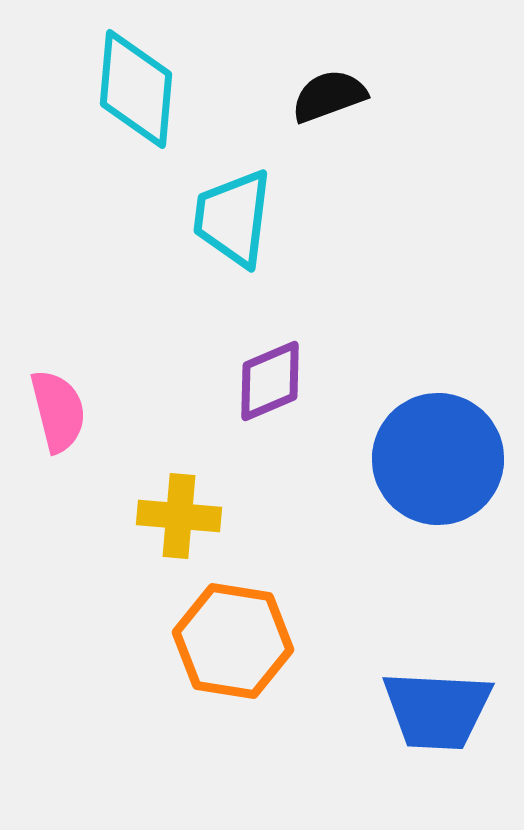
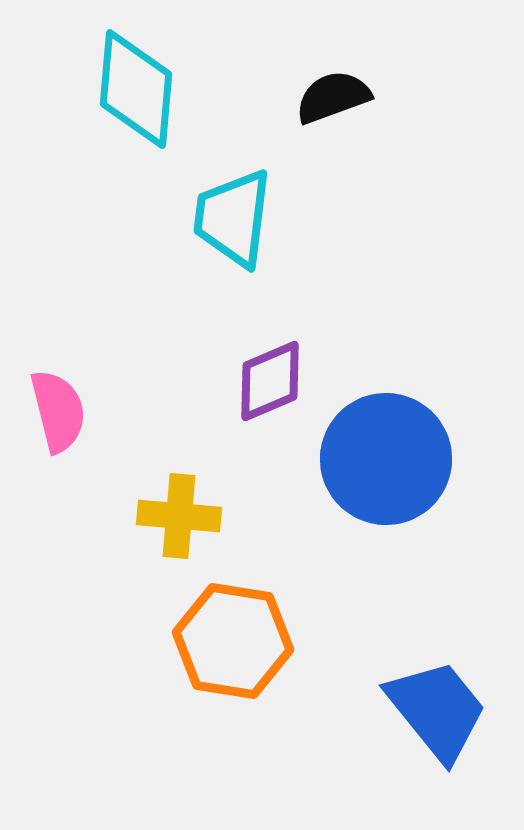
black semicircle: moved 4 px right, 1 px down
blue circle: moved 52 px left
blue trapezoid: rotated 132 degrees counterclockwise
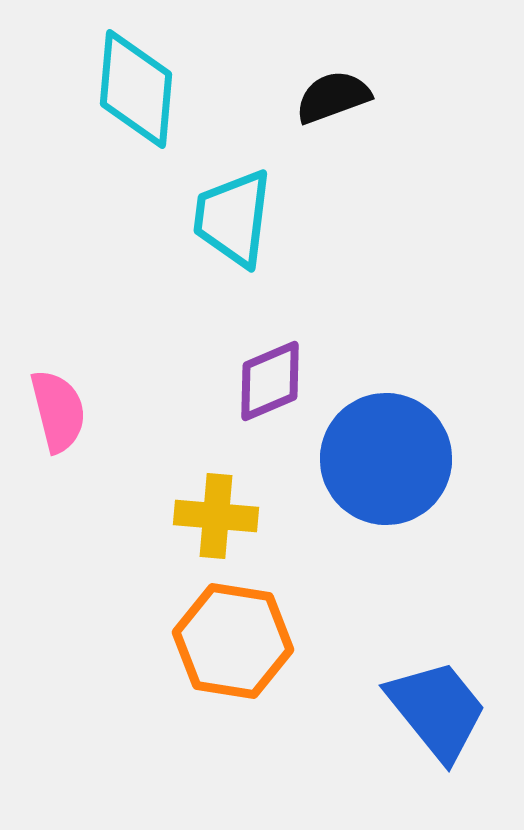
yellow cross: moved 37 px right
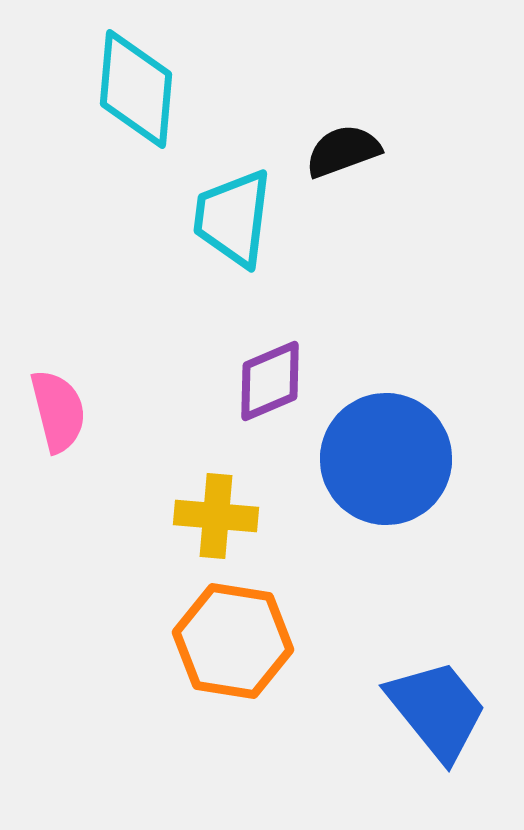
black semicircle: moved 10 px right, 54 px down
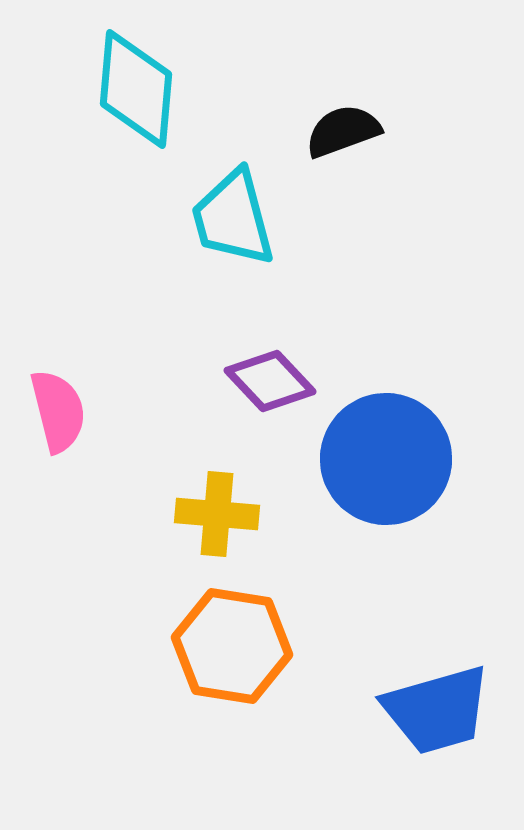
black semicircle: moved 20 px up
cyan trapezoid: rotated 22 degrees counterclockwise
purple diamond: rotated 70 degrees clockwise
yellow cross: moved 1 px right, 2 px up
orange hexagon: moved 1 px left, 5 px down
blue trapezoid: rotated 113 degrees clockwise
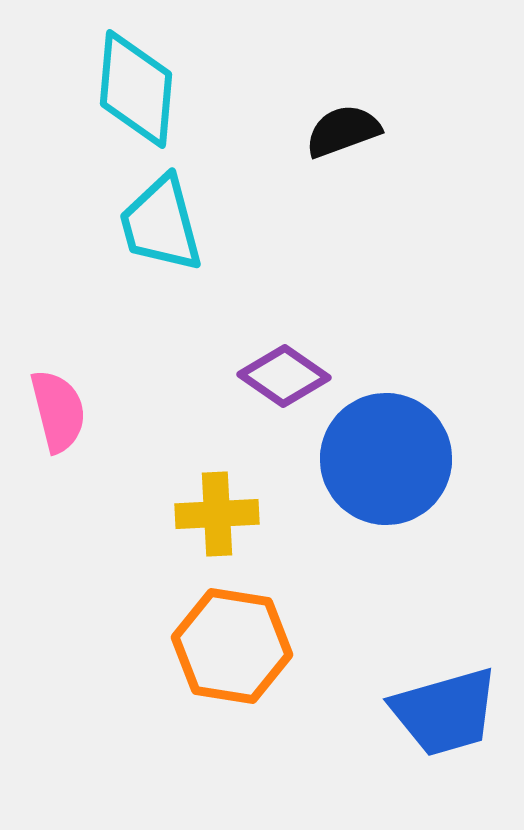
cyan trapezoid: moved 72 px left, 6 px down
purple diamond: moved 14 px right, 5 px up; rotated 12 degrees counterclockwise
yellow cross: rotated 8 degrees counterclockwise
blue trapezoid: moved 8 px right, 2 px down
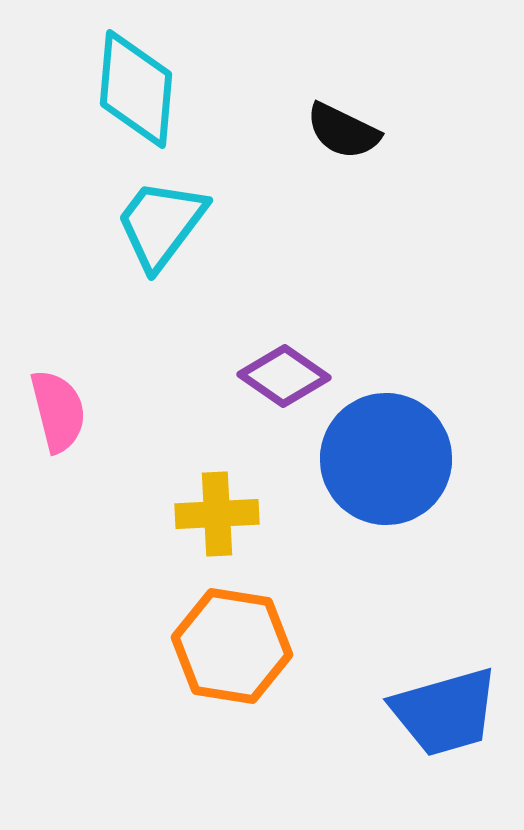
black semicircle: rotated 134 degrees counterclockwise
cyan trapezoid: rotated 52 degrees clockwise
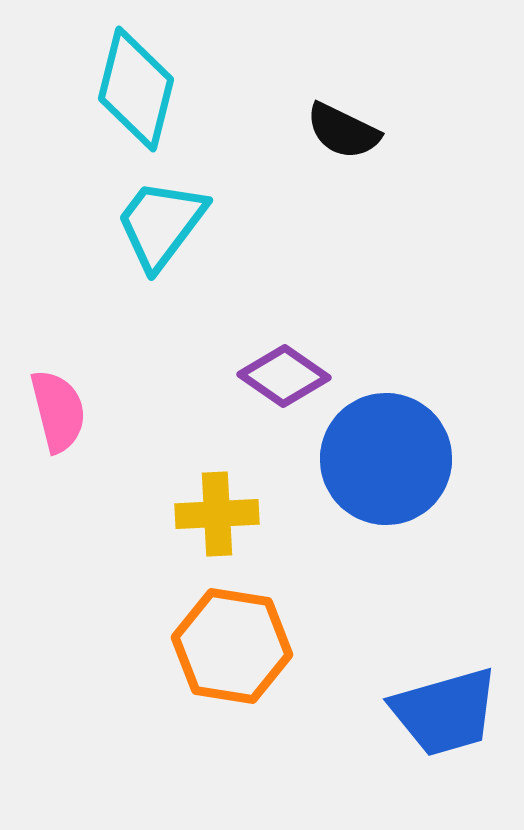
cyan diamond: rotated 9 degrees clockwise
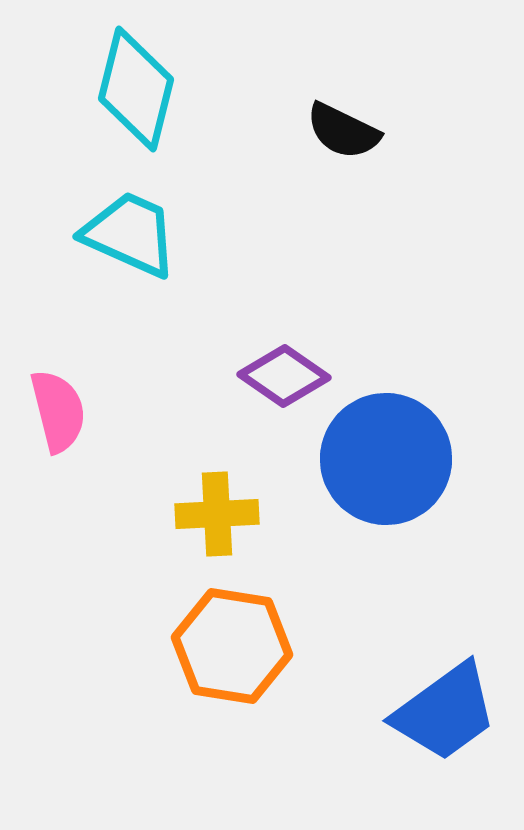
cyan trapezoid: moved 31 px left, 10 px down; rotated 77 degrees clockwise
blue trapezoid: rotated 20 degrees counterclockwise
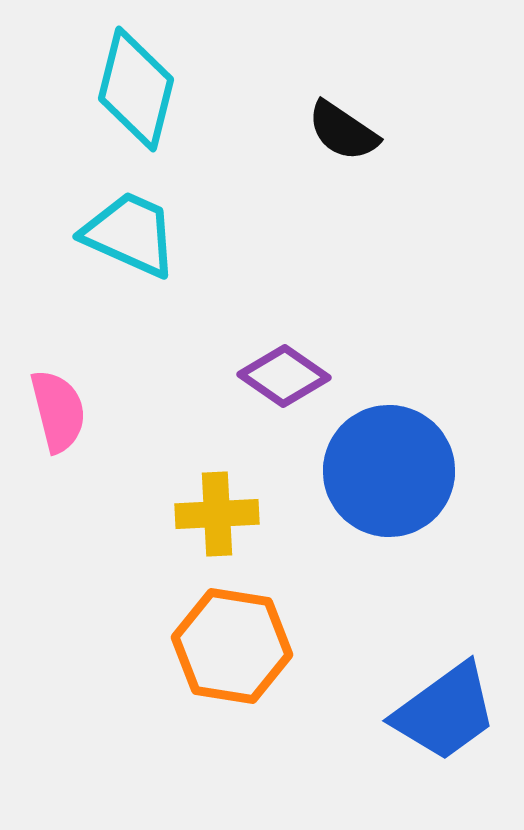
black semicircle: rotated 8 degrees clockwise
blue circle: moved 3 px right, 12 px down
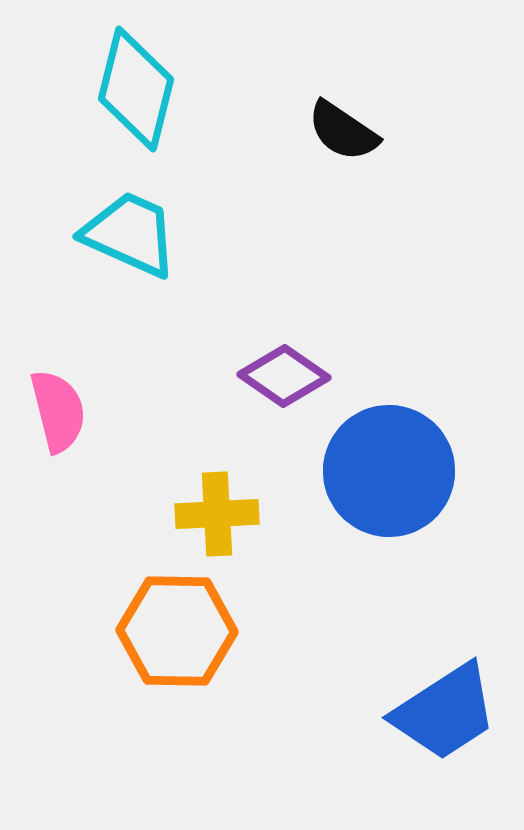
orange hexagon: moved 55 px left, 15 px up; rotated 8 degrees counterclockwise
blue trapezoid: rotated 3 degrees clockwise
